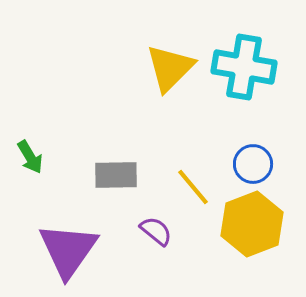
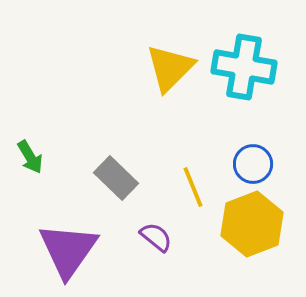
gray rectangle: moved 3 px down; rotated 45 degrees clockwise
yellow line: rotated 18 degrees clockwise
purple semicircle: moved 6 px down
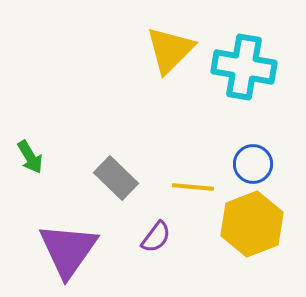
yellow triangle: moved 18 px up
yellow line: rotated 63 degrees counterclockwise
purple semicircle: rotated 88 degrees clockwise
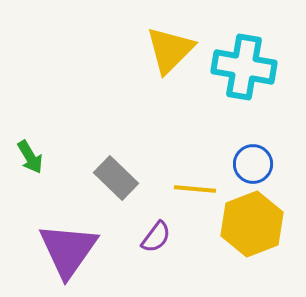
yellow line: moved 2 px right, 2 px down
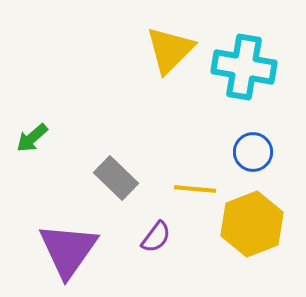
green arrow: moved 2 px right, 19 px up; rotated 80 degrees clockwise
blue circle: moved 12 px up
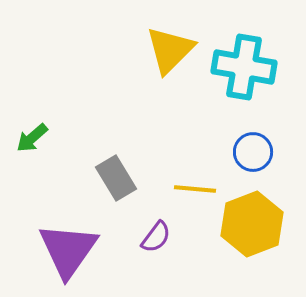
gray rectangle: rotated 15 degrees clockwise
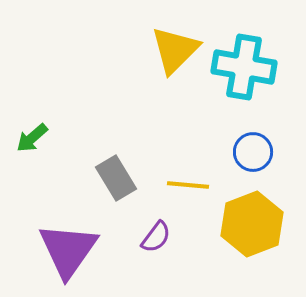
yellow triangle: moved 5 px right
yellow line: moved 7 px left, 4 px up
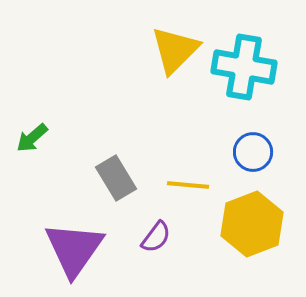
purple triangle: moved 6 px right, 1 px up
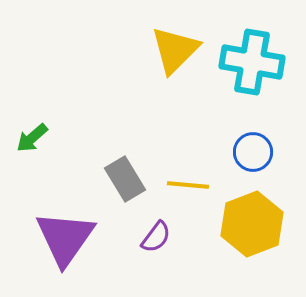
cyan cross: moved 8 px right, 5 px up
gray rectangle: moved 9 px right, 1 px down
purple triangle: moved 9 px left, 11 px up
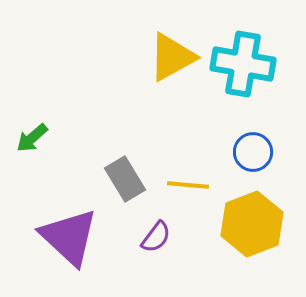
yellow triangle: moved 3 px left, 7 px down; rotated 16 degrees clockwise
cyan cross: moved 9 px left, 2 px down
purple triangle: moved 4 px right, 1 px up; rotated 22 degrees counterclockwise
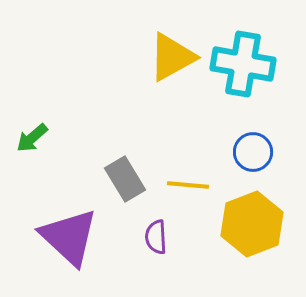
purple semicircle: rotated 140 degrees clockwise
